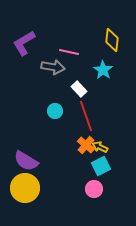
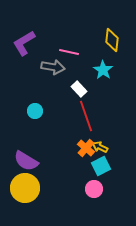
cyan circle: moved 20 px left
orange cross: moved 3 px down
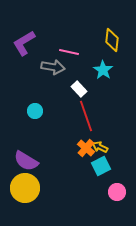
pink circle: moved 23 px right, 3 px down
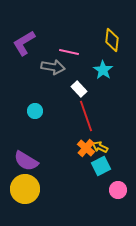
yellow circle: moved 1 px down
pink circle: moved 1 px right, 2 px up
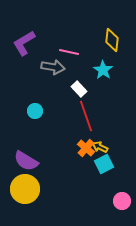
cyan square: moved 3 px right, 2 px up
pink circle: moved 4 px right, 11 px down
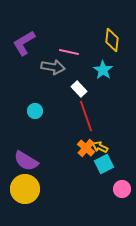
pink circle: moved 12 px up
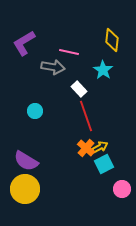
yellow arrow: rotated 126 degrees clockwise
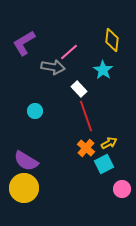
pink line: rotated 54 degrees counterclockwise
yellow arrow: moved 9 px right, 4 px up
yellow circle: moved 1 px left, 1 px up
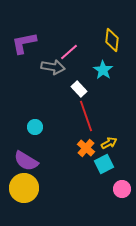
purple L-shape: rotated 20 degrees clockwise
cyan circle: moved 16 px down
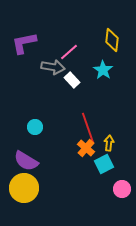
white rectangle: moved 7 px left, 9 px up
red line: moved 2 px right, 12 px down
yellow arrow: rotated 56 degrees counterclockwise
